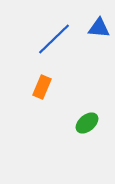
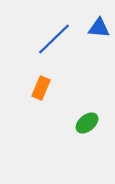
orange rectangle: moved 1 px left, 1 px down
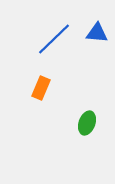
blue triangle: moved 2 px left, 5 px down
green ellipse: rotated 30 degrees counterclockwise
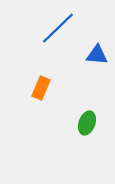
blue triangle: moved 22 px down
blue line: moved 4 px right, 11 px up
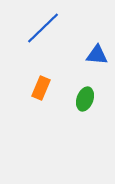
blue line: moved 15 px left
green ellipse: moved 2 px left, 24 px up
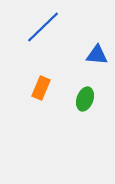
blue line: moved 1 px up
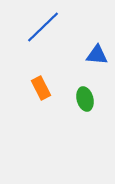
orange rectangle: rotated 50 degrees counterclockwise
green ellipse: rotated 35 degrees counterclockwise
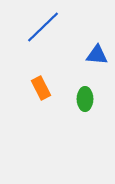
green ellipse: rotated 15 degrees clockwise
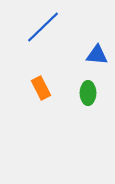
green ellipse: moved 3 px right, 6 px up
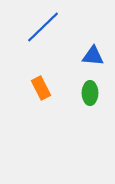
blue triangle: moved 4 px left, 1 px down
green ellipse: moved 2 px right
